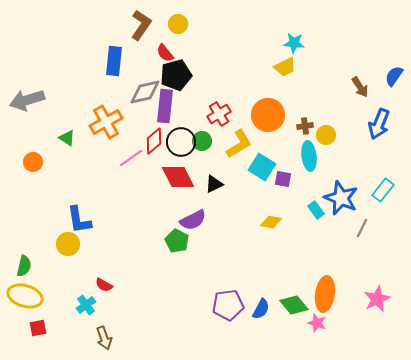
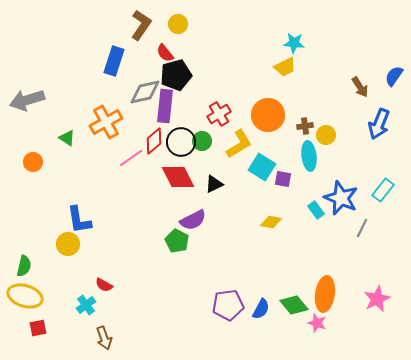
blue rectangle at (114, 61): rotated 12 degrees clockwise
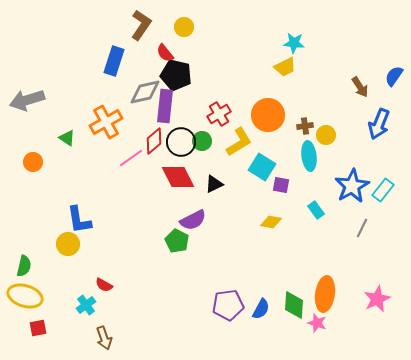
yellow circle at (178, 24): moved 6 px right, 3 px down
black pentagon at (176, 75): rotated 28 degrees clockwise
yellow L-shape at (239, 144): moved 2 px up
purple square at (283, 179): moved 2 px left, 6 px down
blue star at (341, 198): moved 11 px right, 12 px up; rotated 20 degrees clockwise
green diamond at (294, 305): rotated 44 degrees clockwise
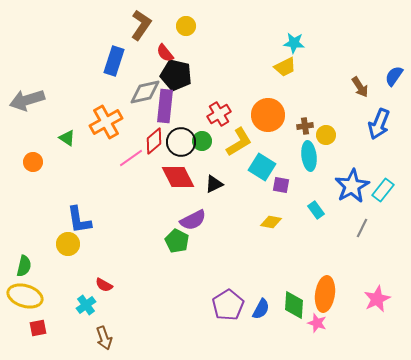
yellow circle at (184, 27): moved 2 px right, 1 px up
purple pentagon at (228, 305): rotated 24 degrees counterclockwise
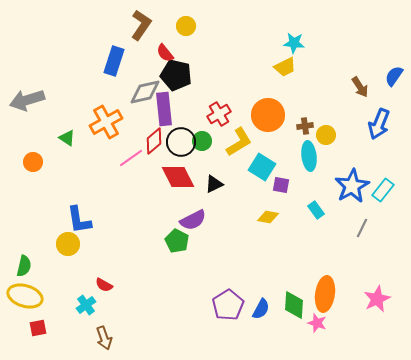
purple rectangle at (165, 106): moved 1 px left, 3 px down; rotated 12 degrees counterclockwise
yellow diamond at (271, 222): moved 3 px left, 5 px up
